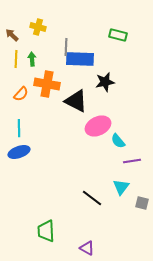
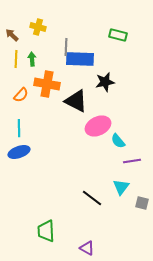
orange semicircle: moved 1 px down
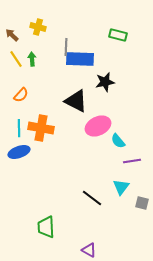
yellow line: rotated 36 degrees counterclockwise
orange cross: moved 6 px left, 44 px down
green trapezoid: moved 4 px up
purple triangle: moved 2 px right, 2 px down
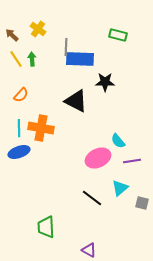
yellow cross: moved 2 px down; rotated 21 degrees clockwise
black star: rotated 12 degrees clockwise
pink ellipse: moved 32 px down
cyan triangle: moved 1 px left, 1 px down; rotated 12 degrees clockwise
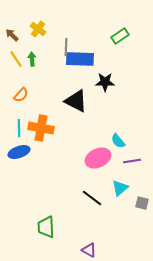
green rectangle: moved 2 px right, 1 px down; rotated 48 degrees counterclockwise
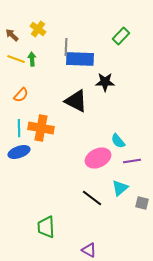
green rectangle: moved 1 px right; rotated 12 degrees counterclockwise
yellow line: rotated 36 degrees counterclockwise
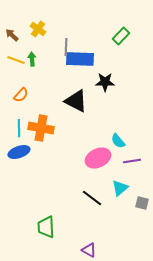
yellow line: moved 1 px down
